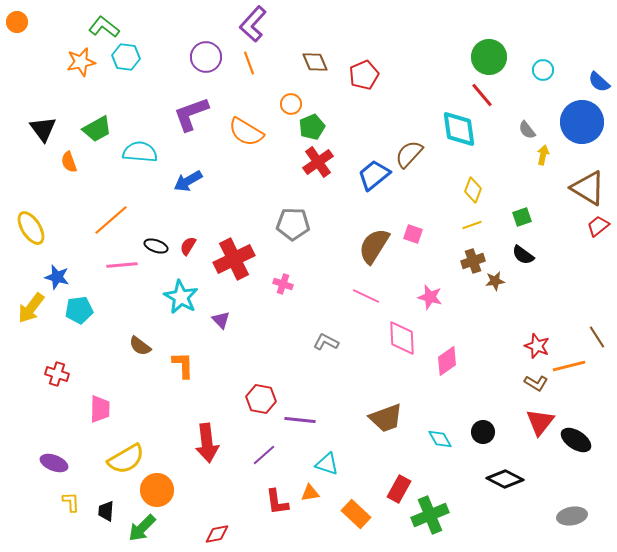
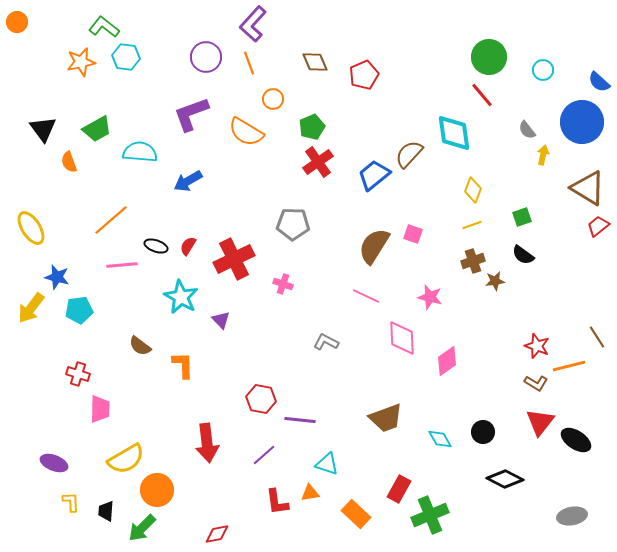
orange circle at (291, 104): moved 18 px left, 5 px up
cyan diamond at (459, 129): moved 5 px left, 4 px down
red cross at (57, 374): moved 21 px right
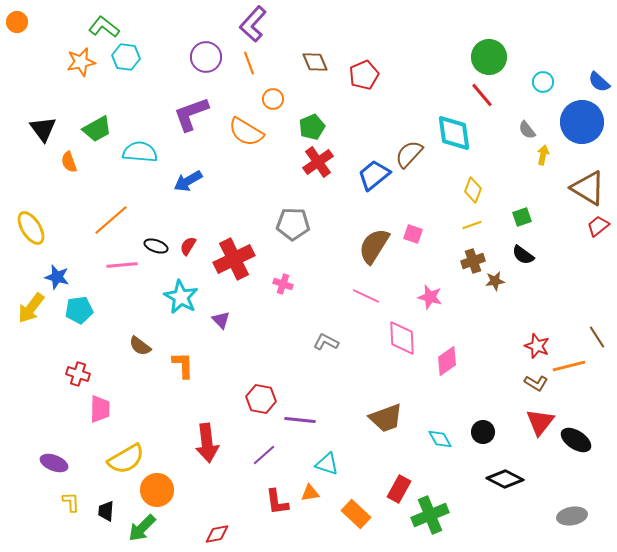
cyan circle at (543, 70): moved 12 px down
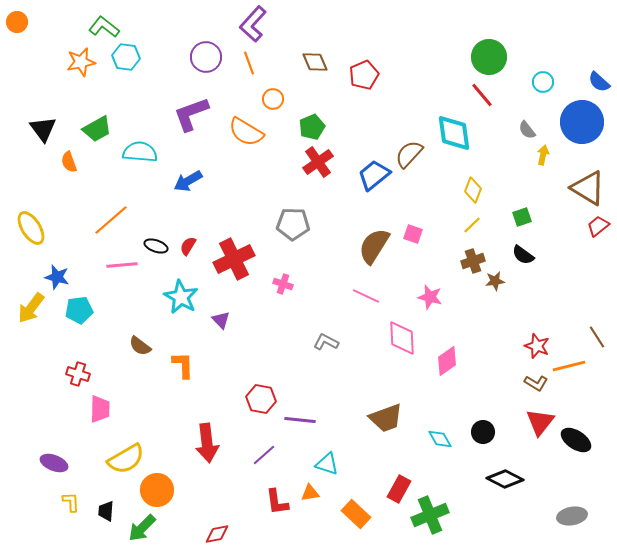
yellow line at (472, 225): rotated 24 degrees counterclockwise
